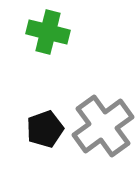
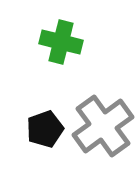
green cross: moved 13 px right, 10 px down
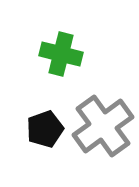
green cross: moved 12 px down
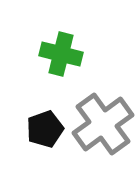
gray cross: moved 2 px up
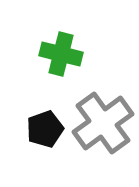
gray cross: moved 1 px up
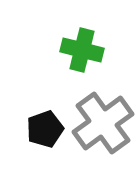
green cross: moved 21 px right, 4 px up
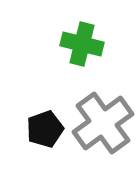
green cross: moved 6 px up
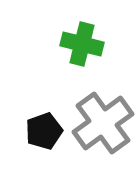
black pentagon: moved 1 px left, 2 px down
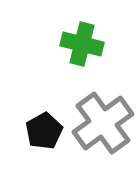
black pentagon: rotated 9 degrees counterclockwise
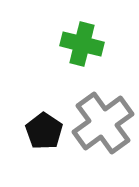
black pentagon: rotated 9 degrees counterclockwise
